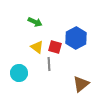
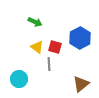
blue hexagon: moved 4 px right
cyan circle: moved 6 px down
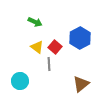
red square: rotated 24 degrees clockwise
cyan circle: moved 1 px right, 2 px down
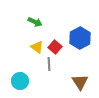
brown triangle: moved 1 px left, 2 px up; rotated 24 degrees counterclockwise
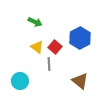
brown triangle: moved 1 px up; rotated 18 degrees counterclockwise
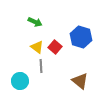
blue hexagon: moved 1 px right, 1 px up; rotated 15 degrees counterclockwise
gray line: moved 8 px left, 2 px down
